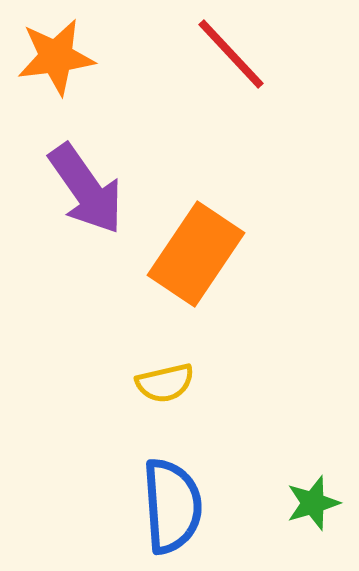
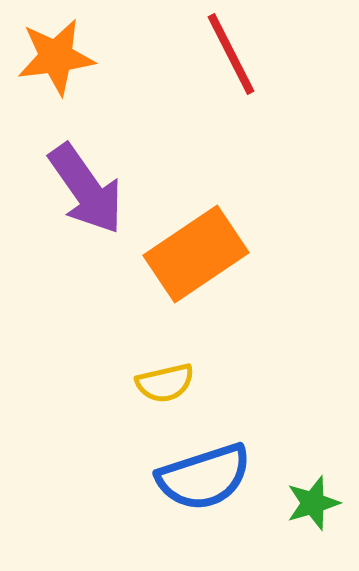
red line: rotated 16 degrees clockwise
orange rectangle: rotated 22 degrees clockwise
blue semicircle: moved 32 px right, 29 px up; rotated 76 degrees clockwise
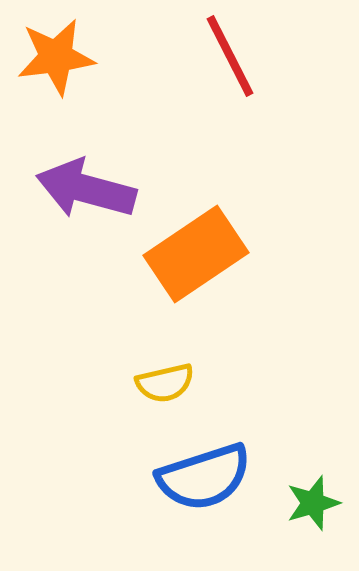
red line: moved 1 px left, 2 px down
purple arrow: rotated 140 degrees clockwise
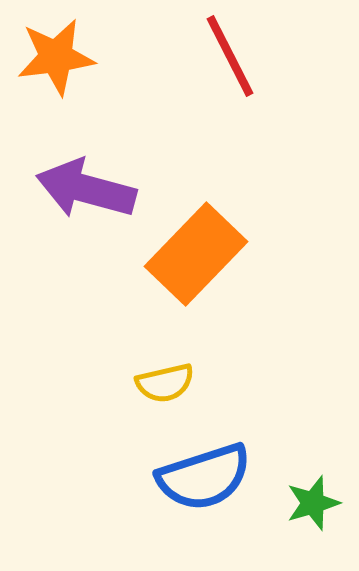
orange rectangle: rotated 12 degrees counterclockwise
